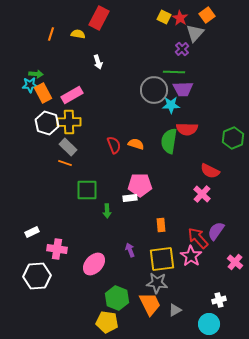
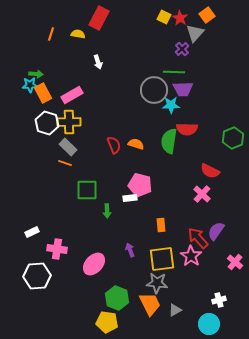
pink pentagon at (140, 185): rotated 15 degrees clockwise
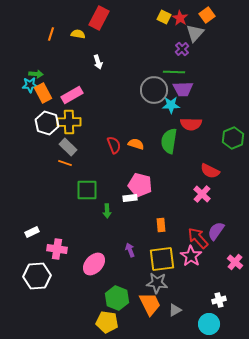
red semicircle at (187, 129): moved 4 px right, 5 px up
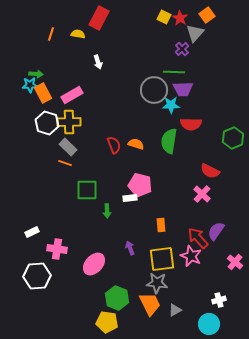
purple arrow at (130, 250): moved 2 px up
pink star at (191, 256): rotated 10 degrees counterclockwise
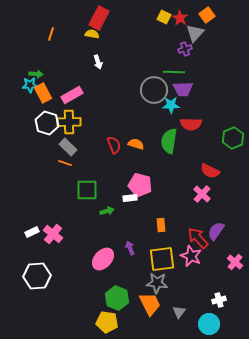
yellow semicircle at (78, 34): moved 14 px right
purple cross at (182, 49): moved 3 px right; rotated 24 degrees clockwise
green arrow at (107, 211): rotated 104 degrees counterclockwise
pink cross at (57, 249): moved 4 px left, 15 px up; rotated 30 degrees clockwise
pink ellipse at (94, 264): moved 9 px right, 5 px up
gray triangle at (175, 310): moved 4 px right, 2 px down; rotated 24 degrees counterclockwise
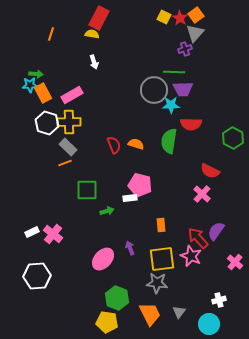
orange square at (207, 15): moved 11 px left
white arrow at (98, 62): moved 4 px left
green hexagon at (233, 138): rotated 10 degrees counterclockwise
orange line at (65, 163): rotated 40 degrees counterclockwise
orange trapezoid at (150, 304): moved 10 px down
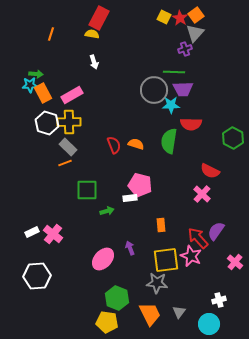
yellow square at (162, 259): moved 4 px right, 1 px down
